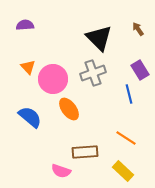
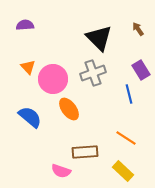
purple rectangle: moved 1 px right
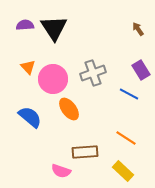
black triangle: moved 45 px left, 10 px up; rotated 12 degrees clockwise
blue line: rotated 48 degrees counterclockwise
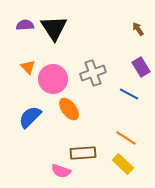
purple rectangle: moved 3 px up
blue semicircle: rotated 85 degrees counterclockwise
brown rectangle: moved 2 px left, 1 px down
yellow rectangle: moved 7 px up
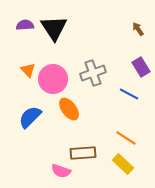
orange triangle: moved 3 px down
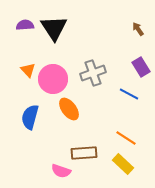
blue semicircle: rotated 30 degrees counterclockwise
brown rectangle: moved 1 px right
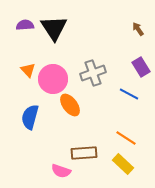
orange ellipse: moved 1 px right, 4 px up
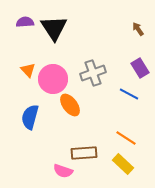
purple semicircle: moved 3 px up
purple rectangle: moved 1 px left, 1 px down
pink semicircle: moved 2 px right
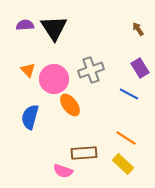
purple semicircle: moved 3 px down
gray cross: moved 2 px left, 3 px up
pink circle: moved 1 px right
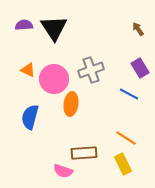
purple semicircle: moved 1 px left
orange triangle: rotated 21 degrees counterclockwise
orange ellipse: moved 1 px right, 1 px up; rotated 45 degrees clockwise
yellow rectangle: rotated 20 degrees clockwise
